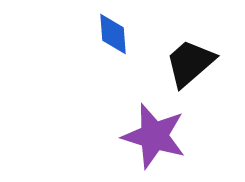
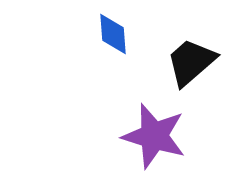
black trapezoid: moved 1 px right, 1 px up
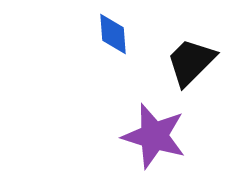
black trapezoid: rotated 4 degrees counterclockwise
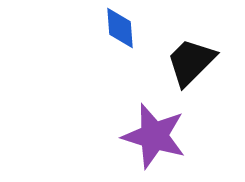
blue diamond: moved 7 px right, 6 px up
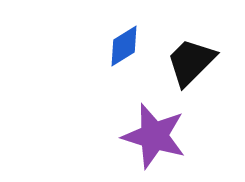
blue diamond: moved 4 px right, 18 px down; rotated 63 degrees clockwise
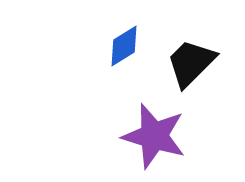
black trapezoid: moved 1 px down
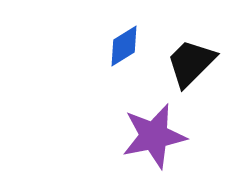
purple star: rotated 28 degrees counterclockwise
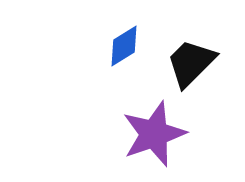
purple star: moved 2 px up; rotated 8 degrees counterclockwise
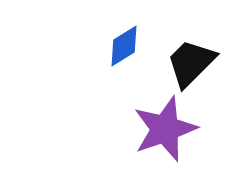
purple star: moved 11 px right, 5 px up
